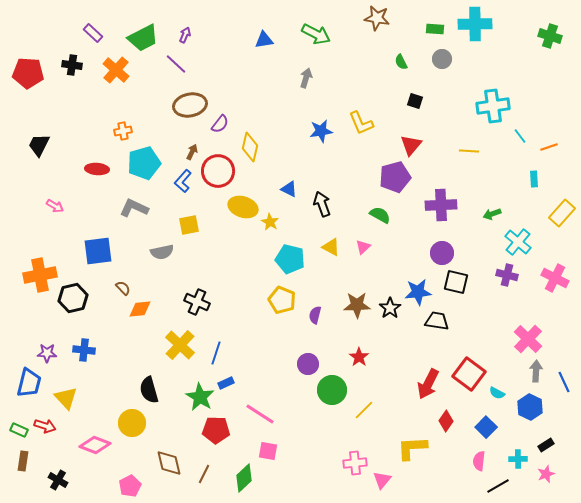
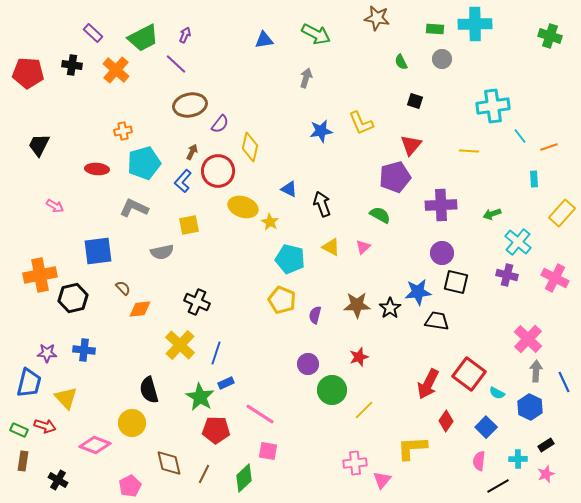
red star at (359, 357): rotated 18 degrees clockwise
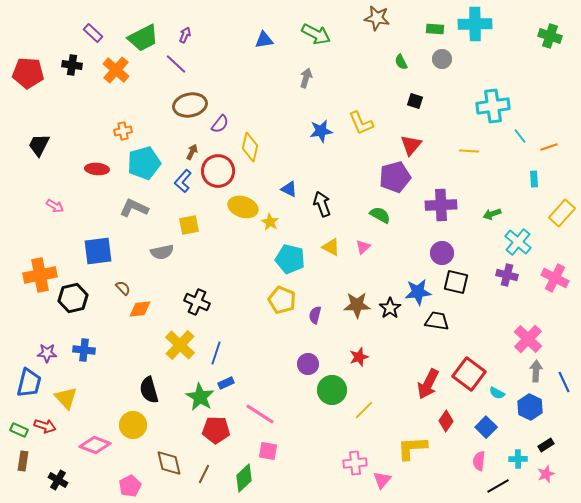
yellow circle at (132, 423): moved 1 px right, 2 px down
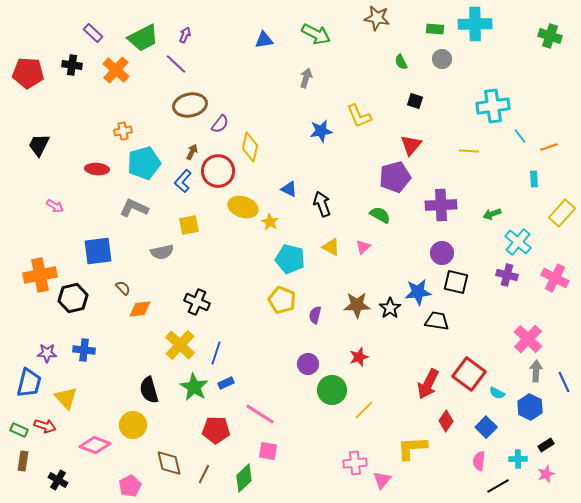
yellow L-shape at (361, 123): moved 2 px left, 7 px up
green star at (200, 397): moved 6 px left, 10 px up
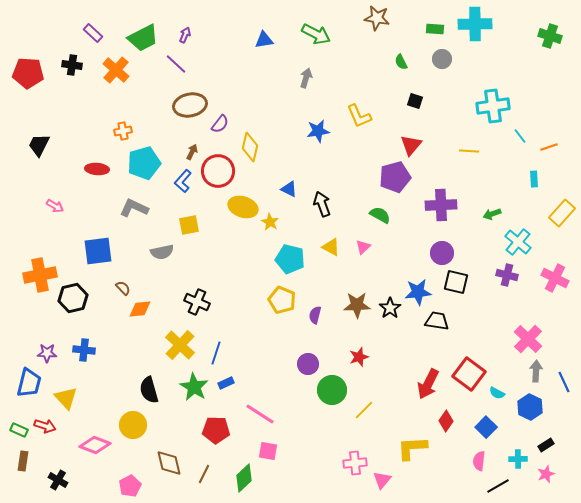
blue star at (321, 131): moved 3 px left
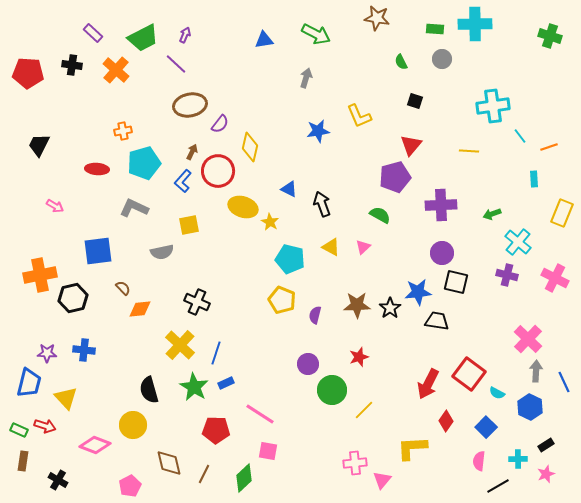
yellow rectangle at (562, 213): rotated 20 degrees counterclockwise
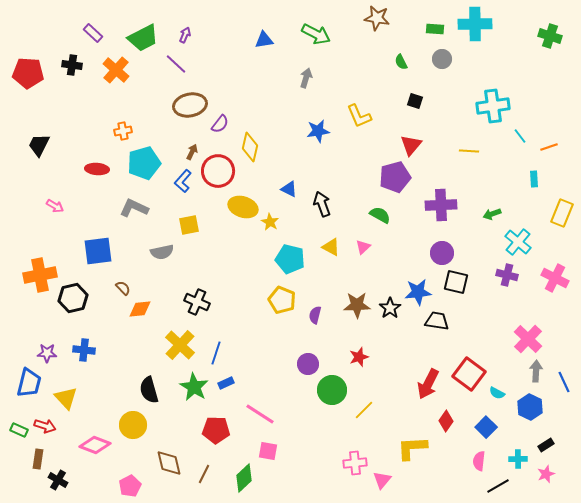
brown rectangle at (23, 461): moved 15 px right, 2 px up
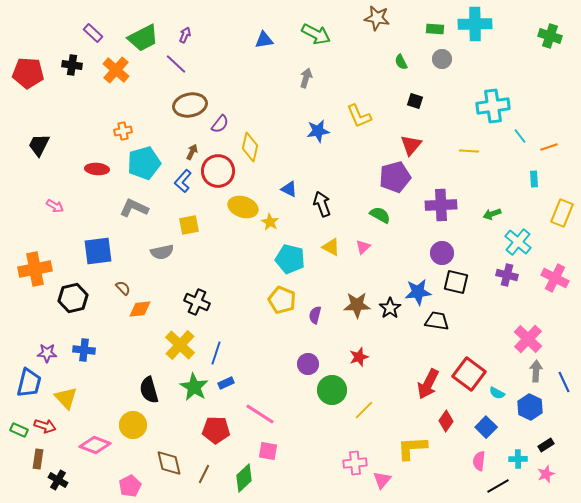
orange cross at (40, 275): moved 5 px left, 6 px up
